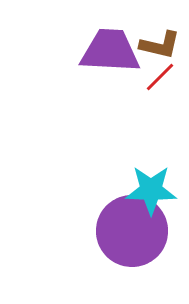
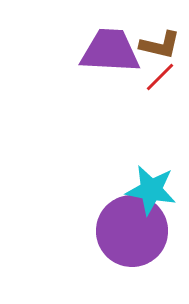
cyan star: rotated 9 degrees clockwise
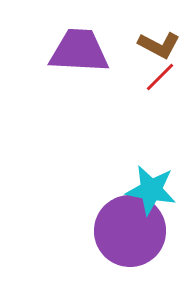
brown L-shape: moved 1 px left; rotated 15 degrees clockwise
purple trapezoid: moved 31 px left
purple circle: moved 2 px left
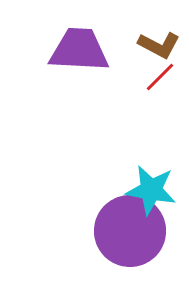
purple trapezoid: moved 1 px up
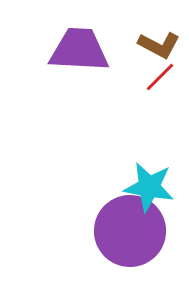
cyan star: moved 2 px left, 3 px up
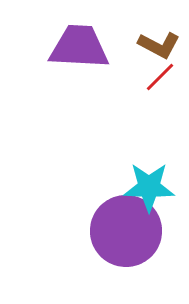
purple trapezoid: moved 3 px up
cyan star: rotated 9 degrees counterclockwise
purple circle: moved 4 px left
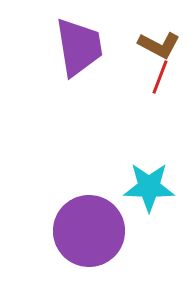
purple trapezoid: rotated 78 degrees clockwise
red line: rotated 24 degrees counterclockwise
purple circle: moved 37 px left
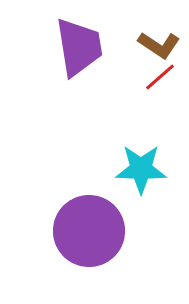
brown L-shape: rotated 6 degrees clockwise
red line: rotated 28 degrees clockwise
cyan star: moved 8 px left, 18 px up
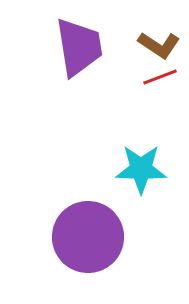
red line: rotated 20 degrees clockwise
purple circle: moved 1 px left, 6 px down
